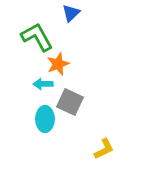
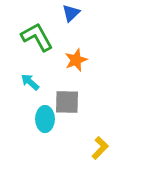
orange star: moved 18 px right, 4 px up
cyan arrow: moved 13 px left, 2 px up; rotated 42 degrees clockwise
gray square: moved 3 px left; rotated 24 degrees counterclockwise
yellow L-shape: moved 4 px left, 1 px up; rotated 20 degrees counterclockwise
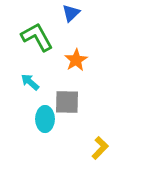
orange star: rotated 10 degrees counterclockwise
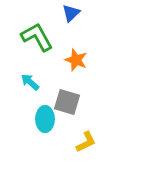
orange star: rotated 20 degrees counterclockwise
gray square: rotated 16 degrees clockwise
yellow L-shape: moved 14 px left, 6 px up; rotated 20 degrees clockwise
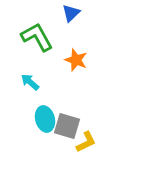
gray square: moved 24 px down
cyan ellipse: rotated 15 degrees counterclockwise
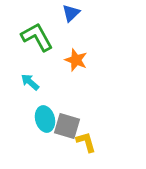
yellow L-shape: rotated 80 degrees counterclockwise
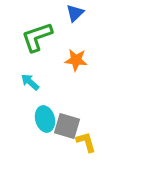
blue triangle: moved 4 px right
green L-shape: rotated 80 degrees counterclockwise
orange star: rotated 15 degrees counterclockwise
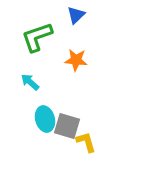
blue triangle: moved 1 px right, 2 px down
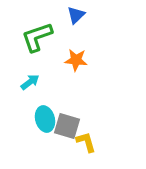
cyan arrow: rotated 102 degrees clockwise
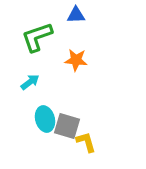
blue triangle: rotated 42 degrees clockwise
